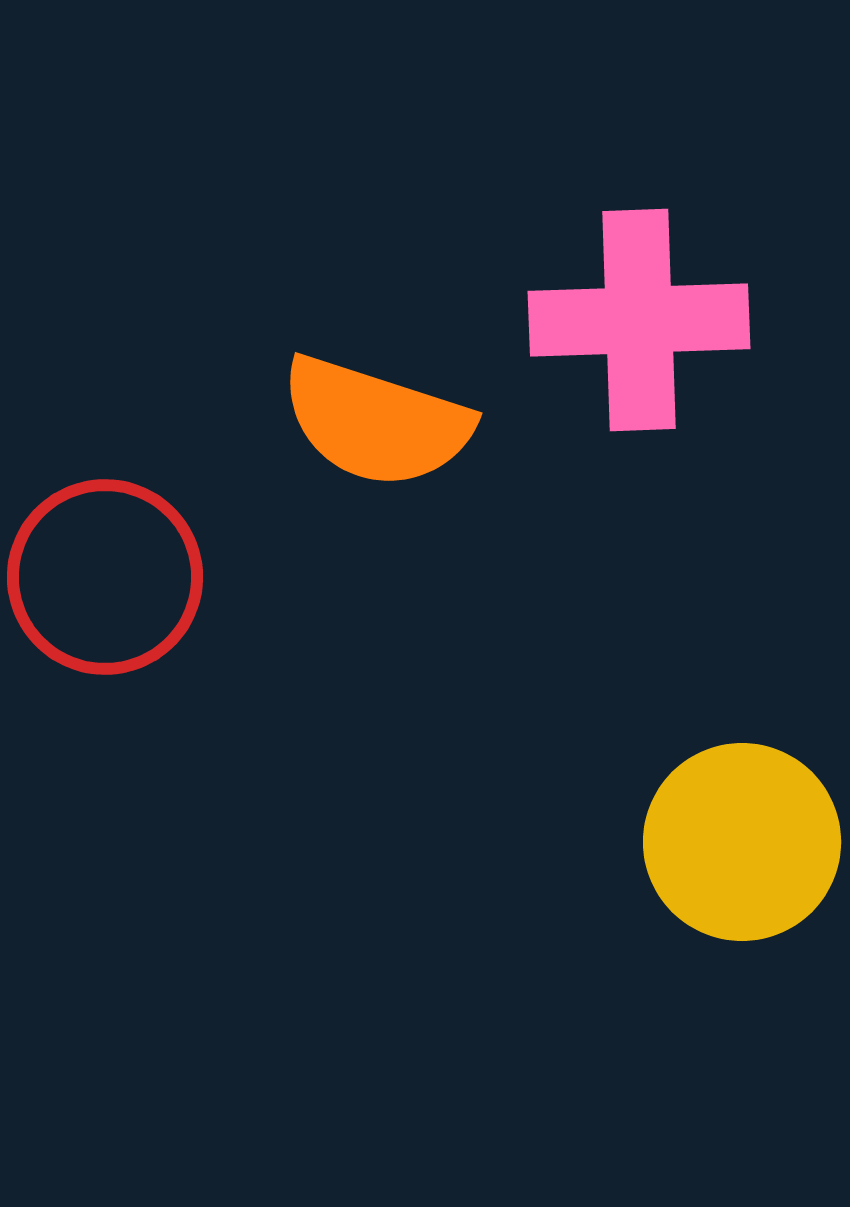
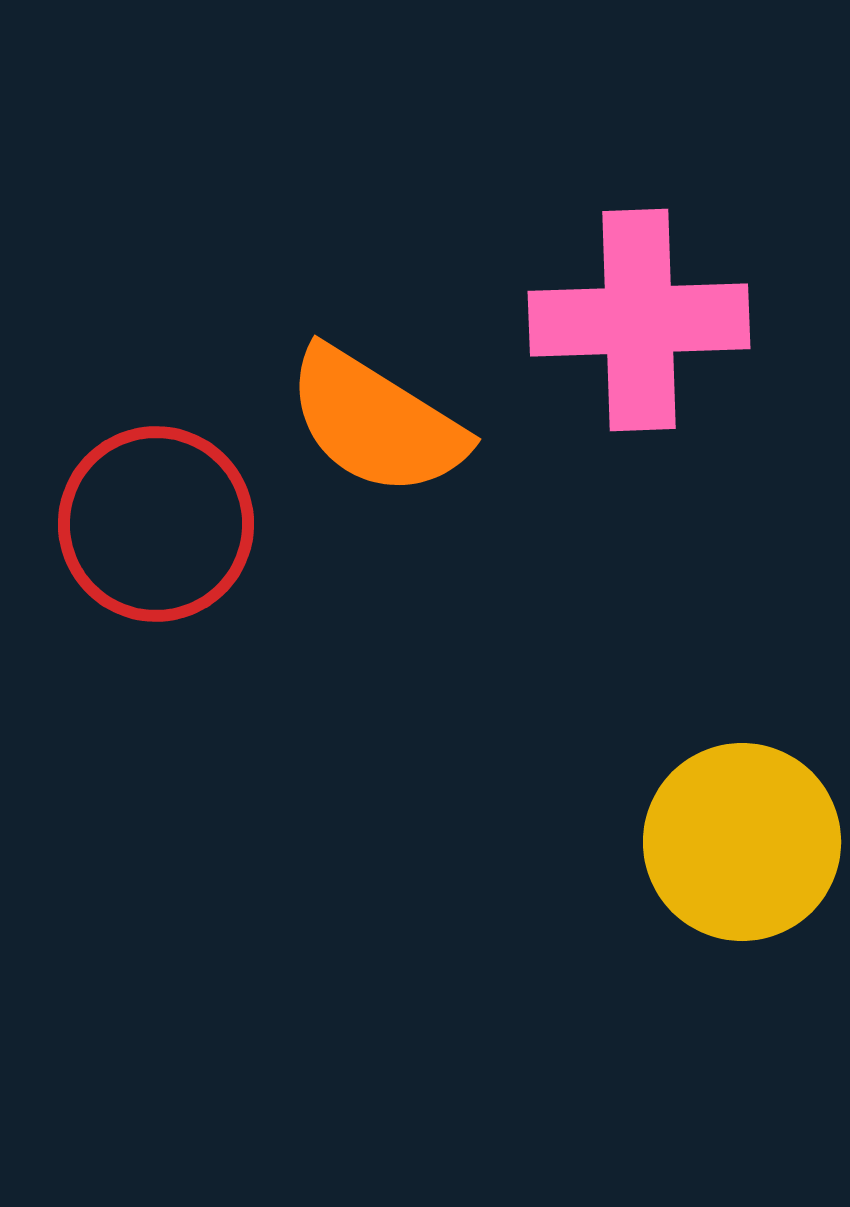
orange semicircle: rotated 14 degrees clockwise
red circle: moved 51 px right, 53 px up
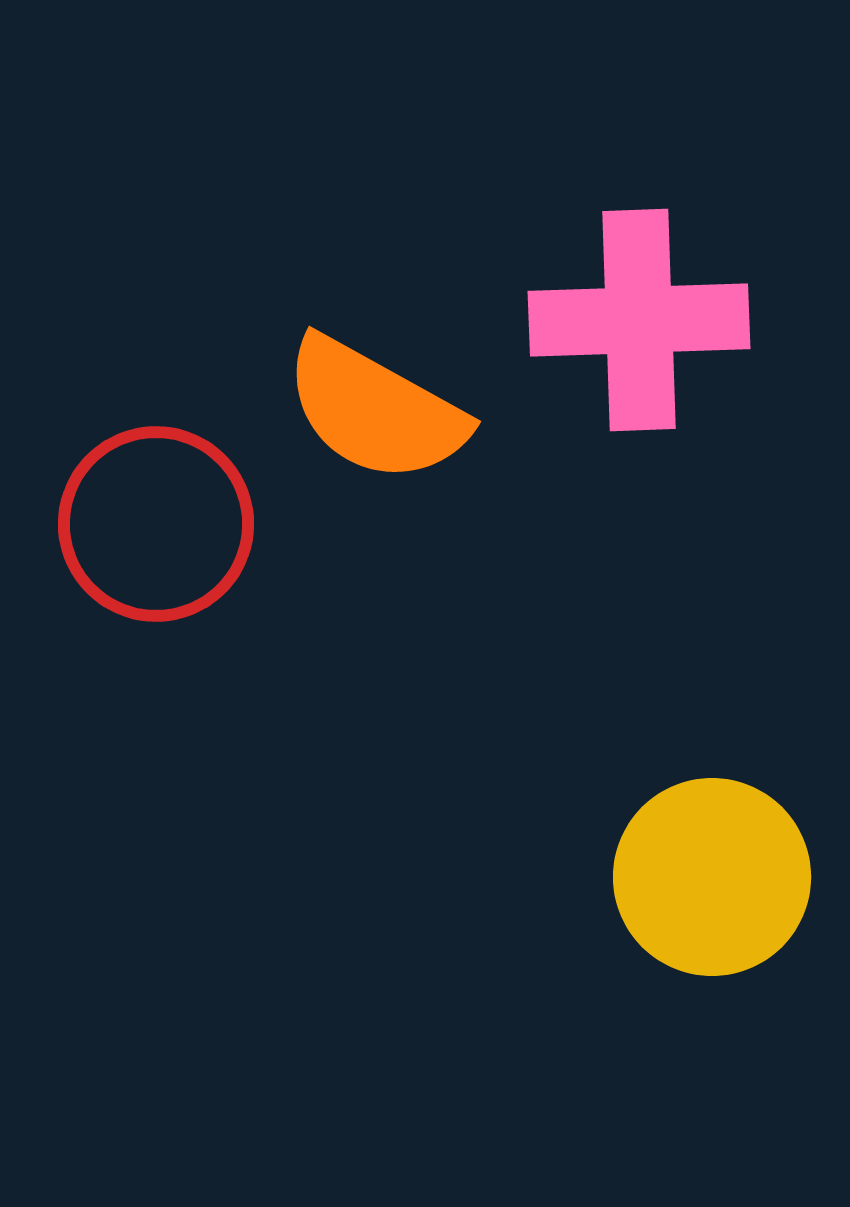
orange semicircle: moved 1 px left, 12 px up; rotated 3 degrees counterclockwise
yellow circle: moved 30 px left, 35 px down
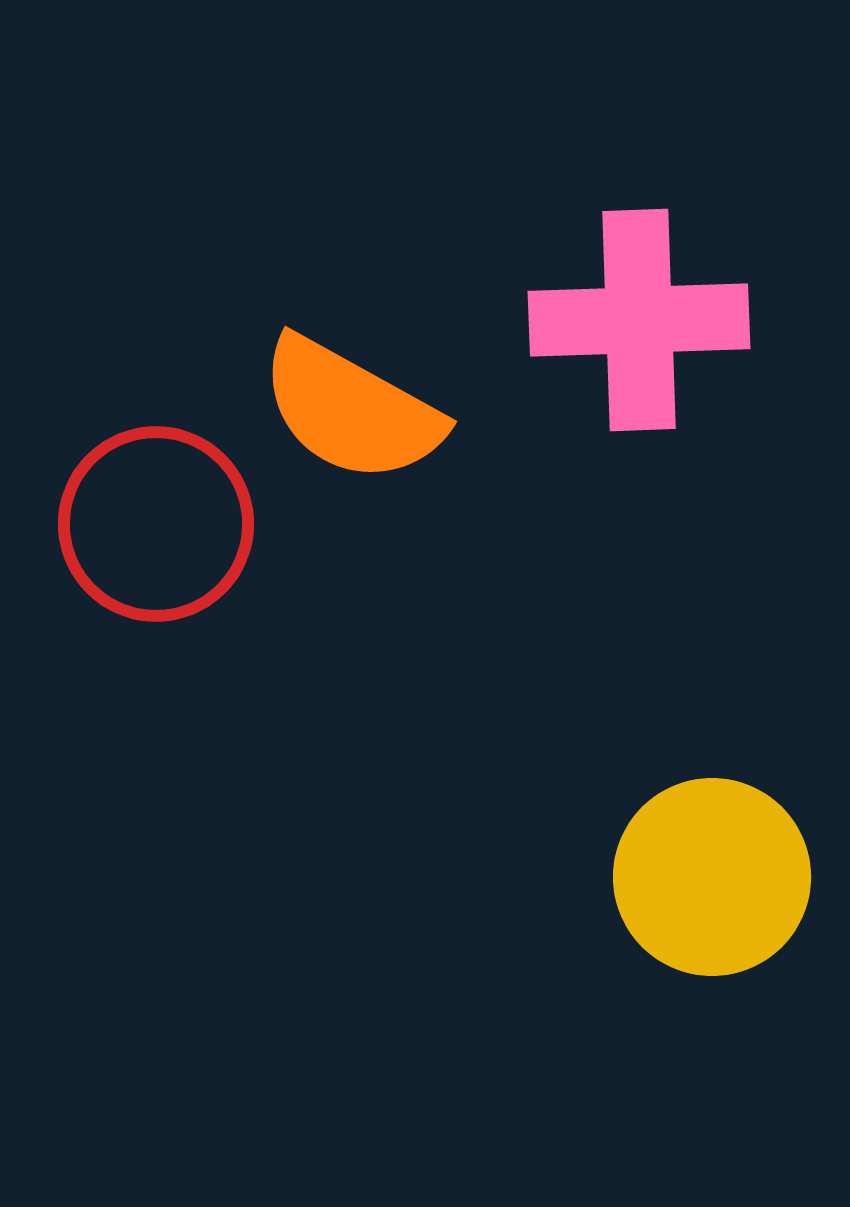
orange semicircle: moved 24 px left
